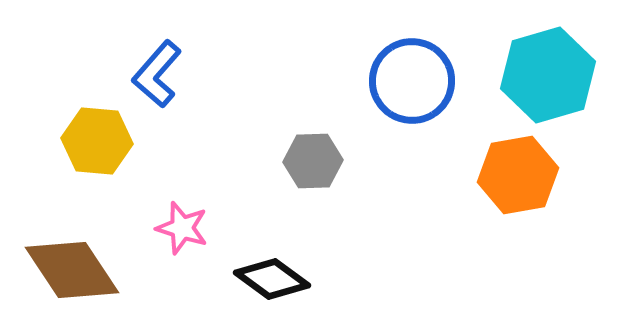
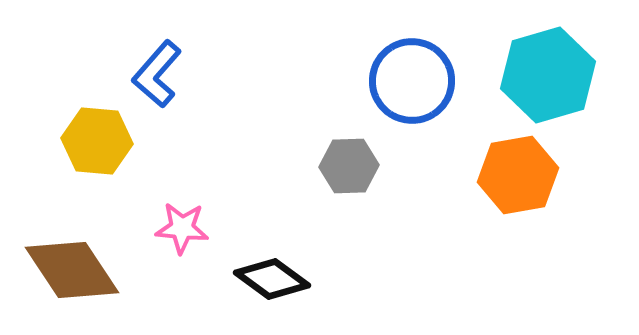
gray hexagon: moved 36 px right, 5 px down
pink star: rotated 12 degrees counterclockwise
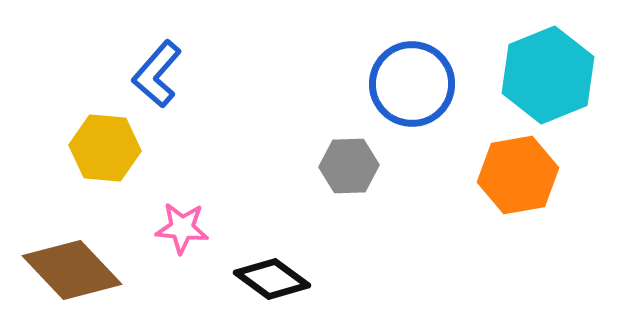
cyan hexagon: rotated 6 degrees counterclockwise
blue circle: moved 3 px down
yellow hexagon: moved 8 px right, 7 px down
brown diamond: rotated 10 degrees counterclockwise
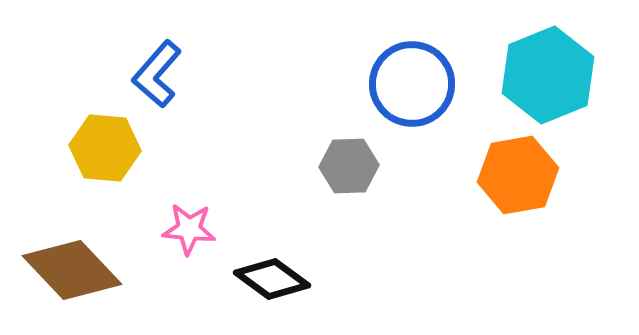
pink star: moved 7 px right, 1 px down
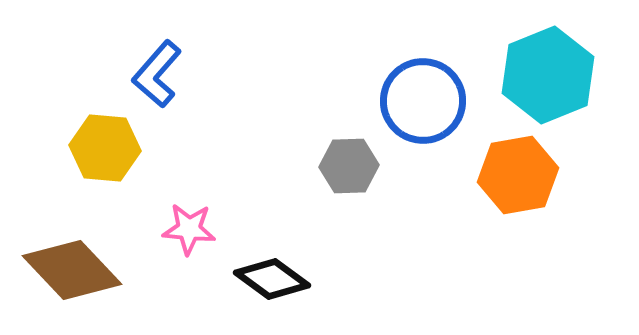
blue circle: moved 11 px right, 17 px down
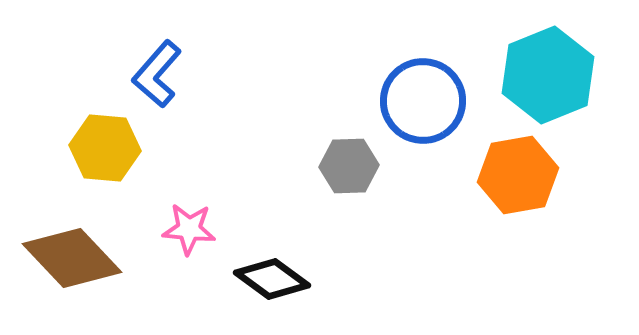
brown diamond: moved 12 px up
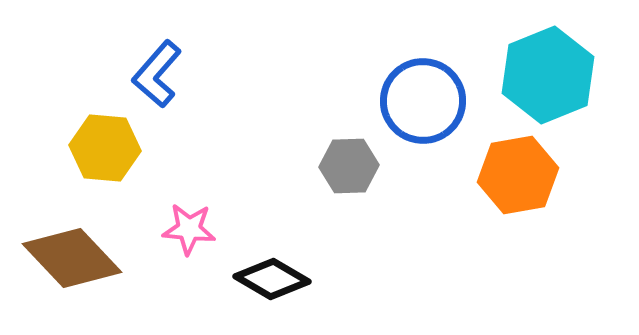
black diamond: rotated 6 degrees counterclockwise
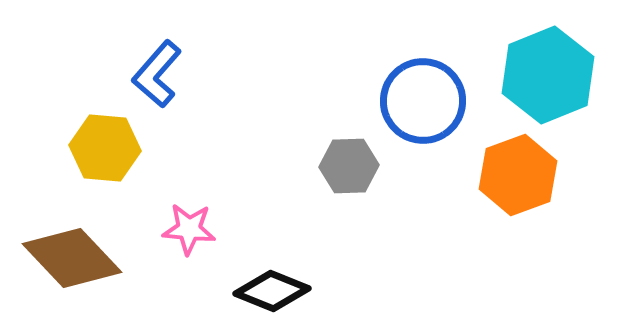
orange hexagon: rotated 10 degrees counterclockwise
black diamond: moved 12 px down; rotated 8 degrees counterclockwise
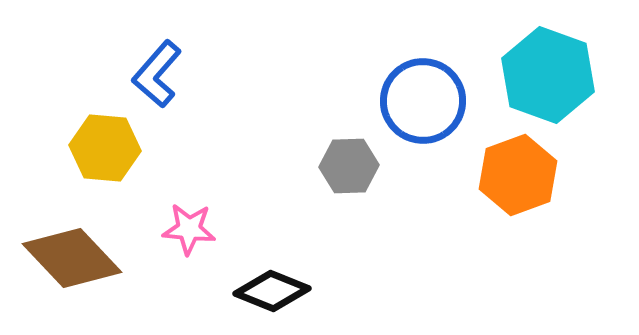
cyan hexagon: rotated 18 degrees counterclockwise
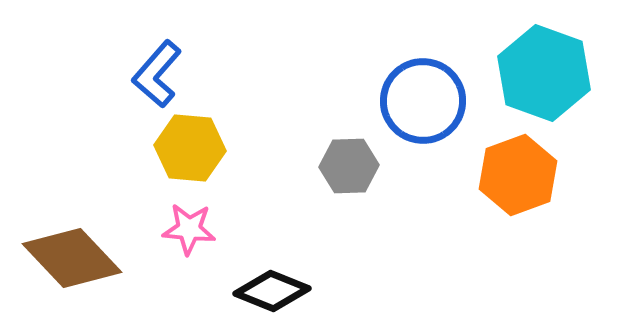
cyan hexagon: moved 4 px left, 2 px up
yellow hexagon: moved 85 px right
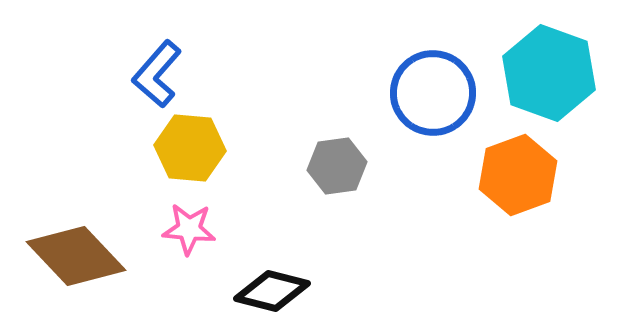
cyan hexagon: moved 5 px right
blue circle: moved 10 px right, 8 px up
gray hexagon: moved 12 px left; rotated 6 degrees counterclockwise
brown diamond: moved 4 px right, 2 px up
black diamond: rotated 8 degrees counterclockwise
